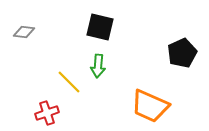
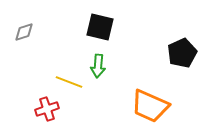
gray diamond: rotated 25 degrees counterclockwise
yellow line: rotated 24 degrees counterclockwise
red cross: moved 4 px up
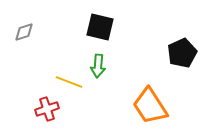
orange trapezoid: rotated 33 degrees clockwise
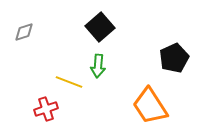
black square: rotated 36 degrees clockwise
black pentagon: moved 8 px left, 5 px down
red cross: moved 1 px left
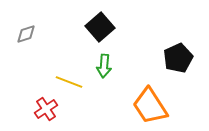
gray diamond: moved 2 px right, 2 px down
black pentagon: moved 4 px right
green arrow: moved 6 px right
red cross: rotated 15 degrees counterclockwise
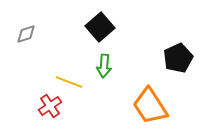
red cross: moved 4 px right, 3 px up
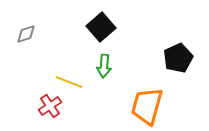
black square: moved 1 px right
orange trapezoid: moved 3 px left; rotated 48 degrees clockwise
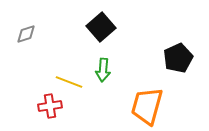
green arrow: moved 1 px left, 4 px down
red cross: rotated 25 degrees clockwise
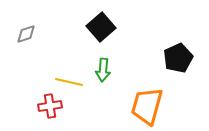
yellow line: rotated 8 degrees counterclockwise
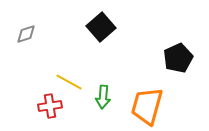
green arrow: moved 27 px down
yellow line: rotated 16 degrees clockwise
